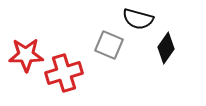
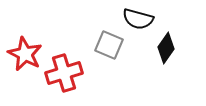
red star: moved 1 px left, 1 px up; rotated 28 degrees clockwise
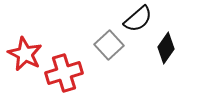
black semicircle: rotated 56 degrees counterclockwise
gray square: rotated 24 degrees clockwise
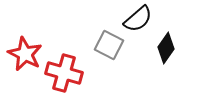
gray square: rotated 20 degrees counterclockwise
red cross: rotated 33 degrees clockwise
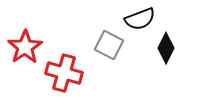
black semicircle: moved 2 px right; rotated 20 degrees clockwise
black diamond: rotated 8 degrees counterclockwise
red star: moved 7 px up; rotated 12 degrees clockwise
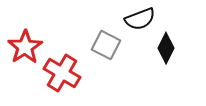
gray square: moved 3 px left
red cross: moved 2 px left; rotated 15 degrees clockwise
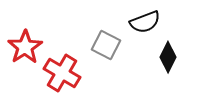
black semicircle: moved 5 px right, 3 px down
black diamond: moved 2 px right, 9 px down
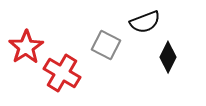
red star: moved 1 px right
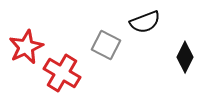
red star: rotated 8 degrees clockwise
black diamond: moved 17 px right
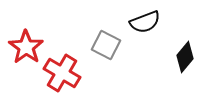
red star: rotated 12 degrees counterclockwise
black diamond: rotated 12 degrees clockwise
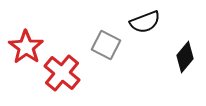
red cross: rotated 9 degrees clockwise
